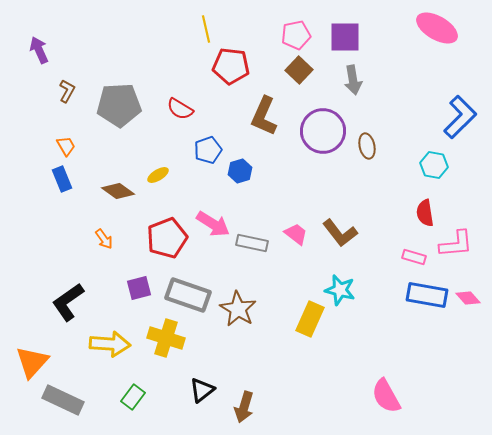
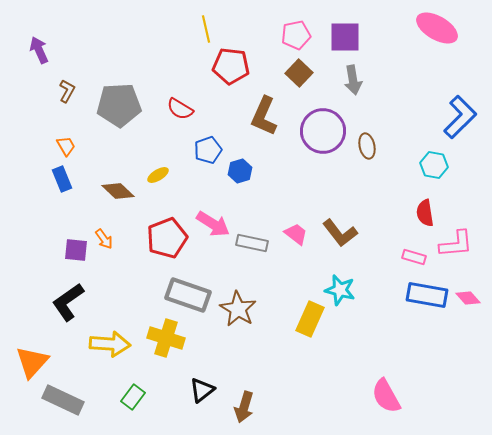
brown square at (299, 70): moved 3 px down
brown diamond at (118, 191): rotated 8 degrees clockwise
purple square at (139, 288): moved 63 px left, 38 px up; rotated 20 degrees clockwise
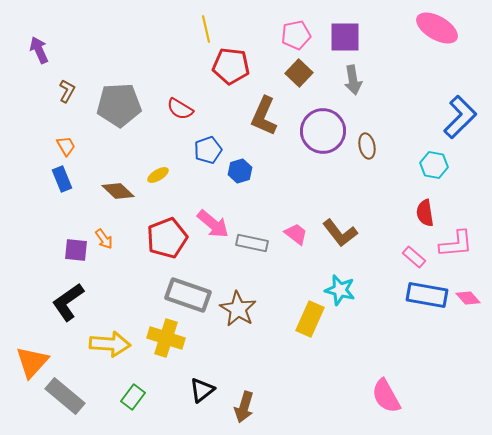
pink arrow at (213, 224): rotated 8 degrees clockwise
pink rectangle at (414, 257): rotated 25 degrees clockwise
gray rectangle at (63, 400): moved 2 px right, 4 px up; rotated 15 degrees clockwise
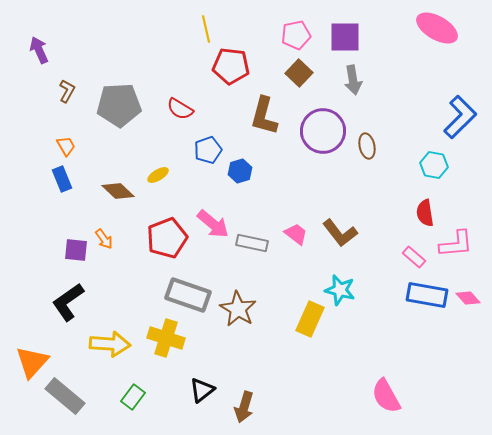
brown L-shape at (264, 116): rotated 9 degrees counterclockwise
